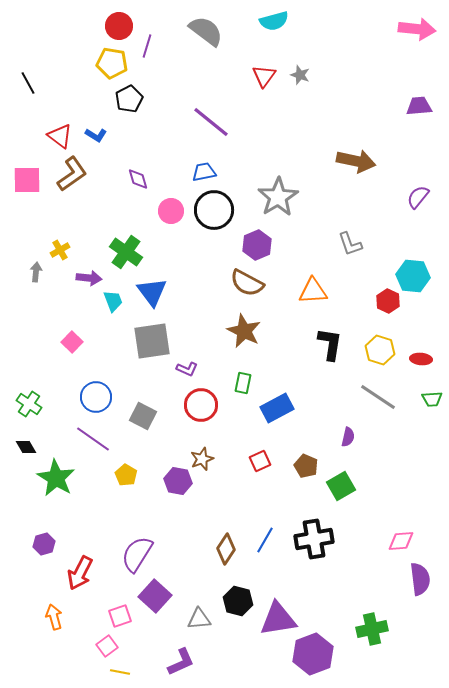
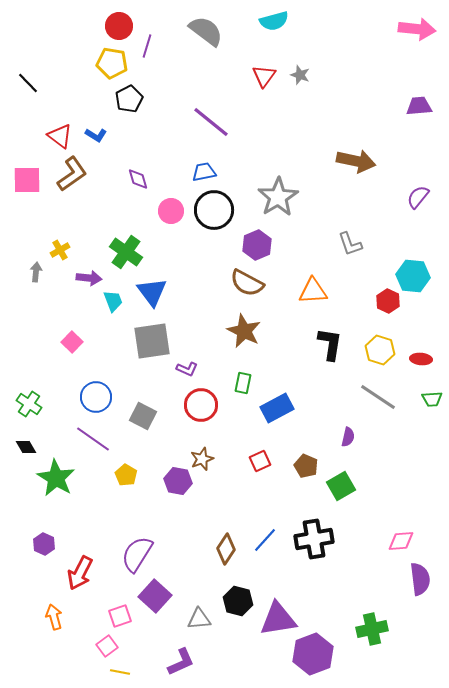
black line at (28, 83): rotated 15 degrees counterclockwise
blue line at (265, 540): rotated 12 degrees clockwise
purple hexagon at (44, 544): rotated 20 degrees counterclockwise
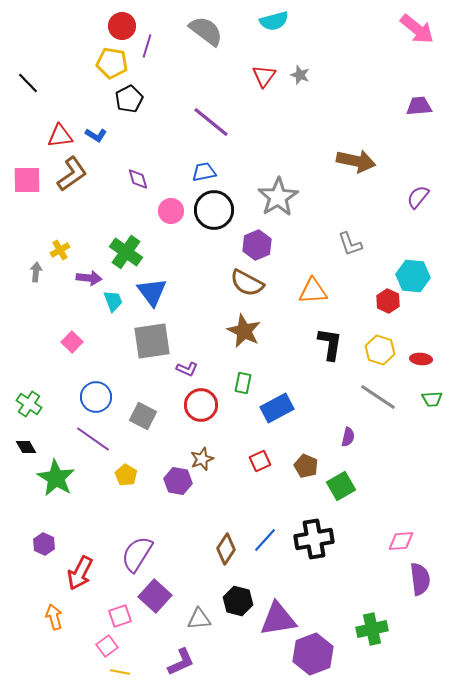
red circle at (119, 26): moved 3 px right
pink arrow at (417, 29): rotated 33 degrees clockwise
red triangle at (60, 136): rotated 44 degrees counterclockwise
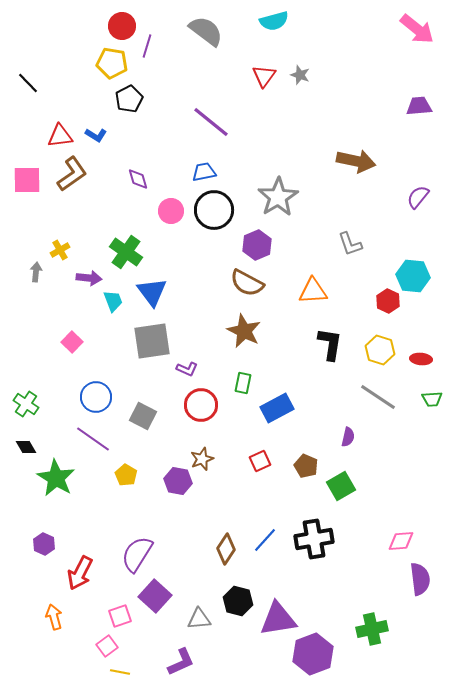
green cross at (29, 404): moved 3 px left
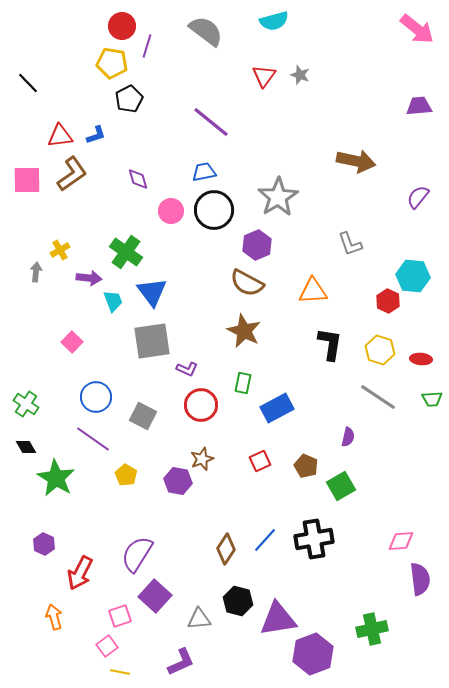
blue L-shape at (96, 135): rotated 50 degrees counterclockwise
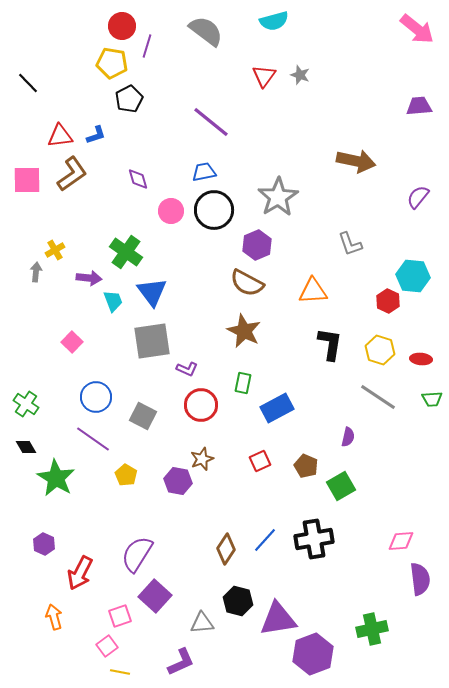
yellow cross at (60, 250): moved 5 px left
gray triangle at (199, 619): moved 3 px right, 4 px down
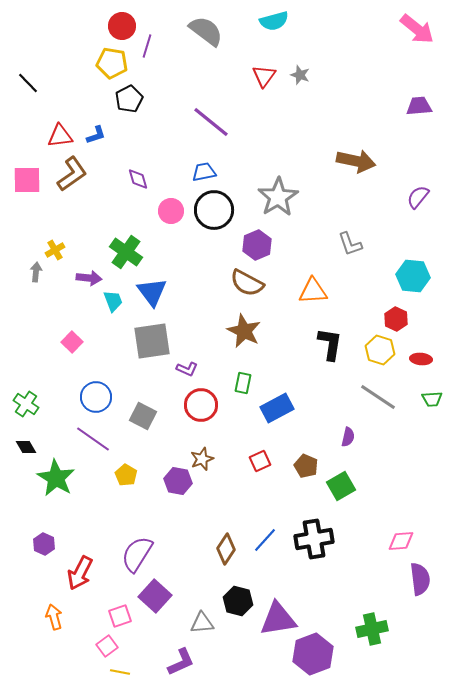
red hexagon at (388, 301): moved 8 px right, 18 px down
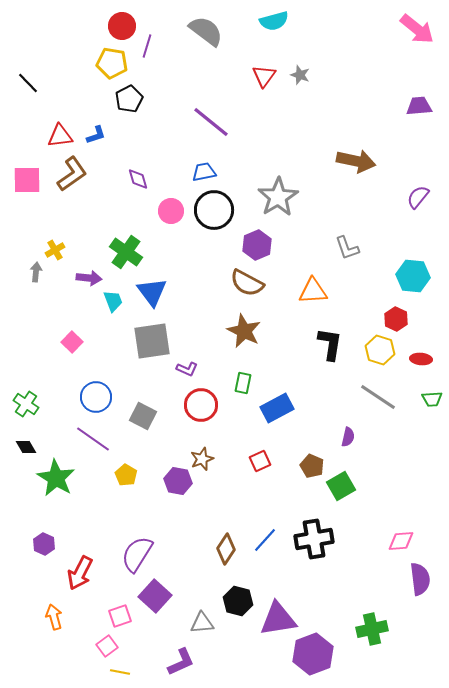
gray L-shape at (350, 244): moved 3 px left, 4 px down
brown pentagon at (306, 466): moved 6 px right
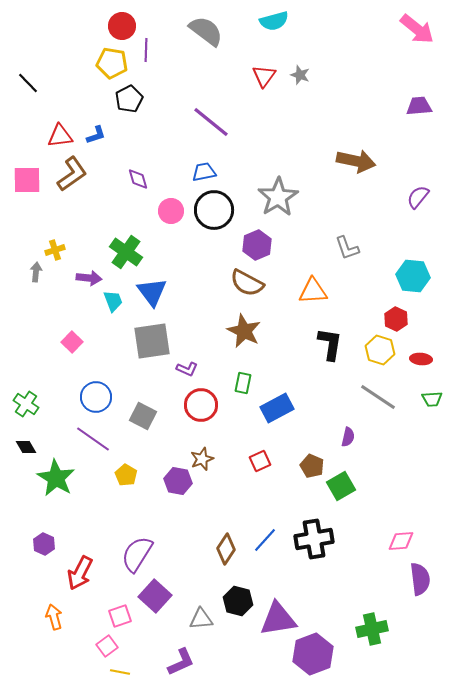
purple line at (147, 46): moved 1 px left, 4 px down; rotated 15 degrees counterclockwise
yellow cross at (55, 250): rotated 12 degrees clockwise
gray triangle at (202, 623): moved 1 px left, 4 px up
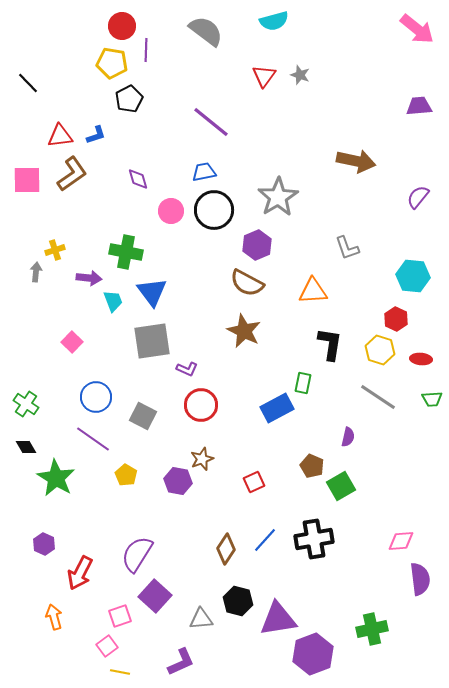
green cross at (126, 252): rotated 24 degrees counterclockwise
green rectangle at (243, 383): moved 60 px right
red square at (260, 461): moved 6 px left, 21 px down
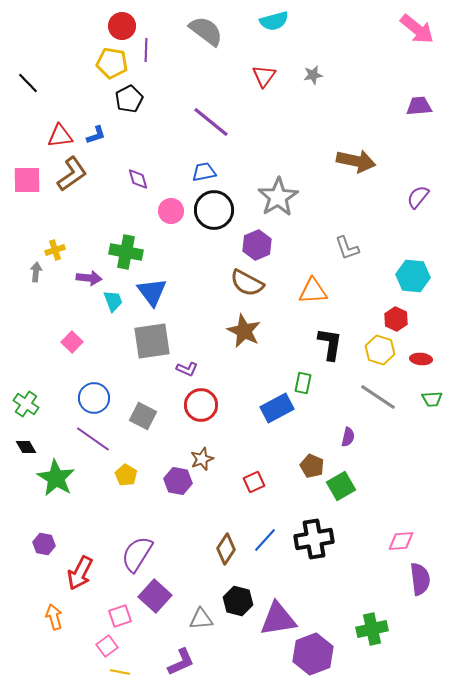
gray star at (300, 75): moved 13 px right; rotated 30 degrees counterclockwise
blue circle at (96, 397): moved 2 px left, 1 px down
purple hexagon at (44, 544): rotated 15 degrees counterclockwise
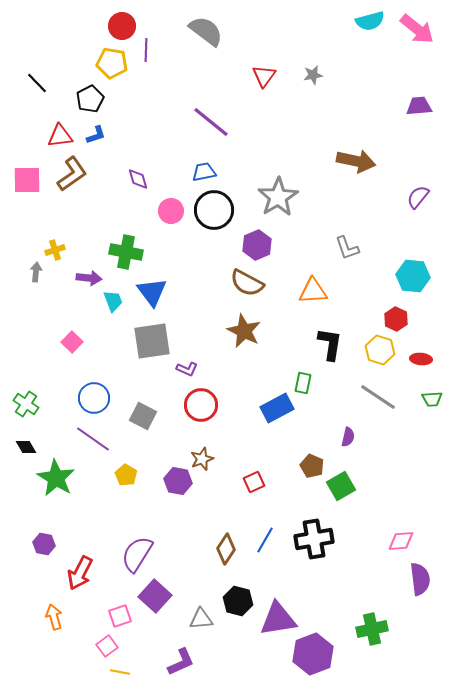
cyan semicircle at (274, 21): moved 96 px right
black line at (28, 83): moved 9 px right
black pentagon at (129, 99): moved 39 px left
blue line at (265, 540): rotated 12 degrees counterclockwise
